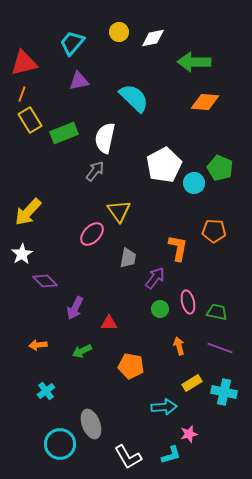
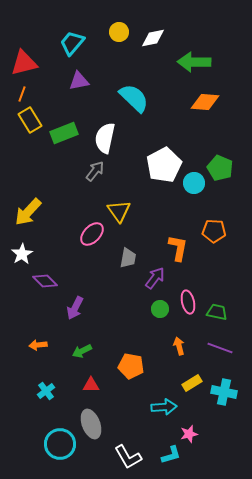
red triangle at (109, 323): moved 18 px left, 62 px down
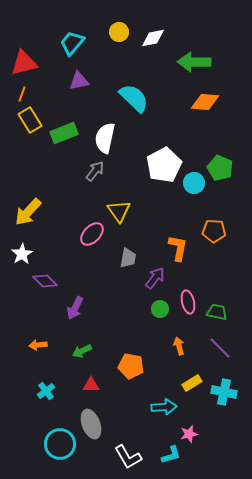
purple line at (220, 348): rotated 25 degrees clockwise
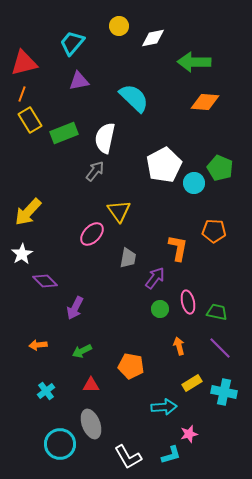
yellow circle at (119, 32): moved 6 px up
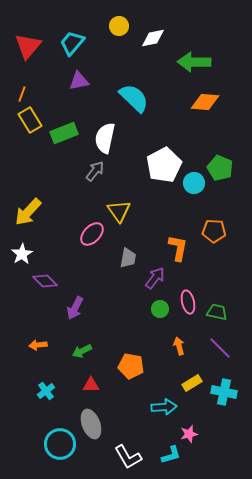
red triangle at (24, 63): moved 4 px right, 17 px up; rotated 36 degrees counterclockwise
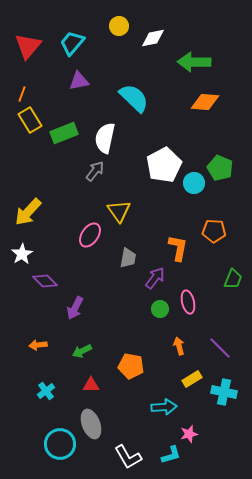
pink ellipse at (92, 234): moved 2 px left, 1 px down; rotated 10 degrees counterclockwise
green trapezoid at (217, 312): moved 16 px right, 33 px up; rotated 100 degrees clockwise
yellow rectangle at (192, 383): moved 4 px up
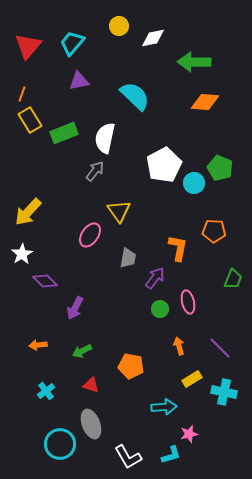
cyan semicircle at (134, 98): moved 1 px right, 2 px up
red triangle at (91, 385): rotated 18 degrees clockwise
